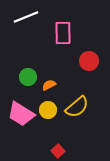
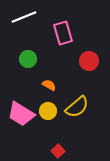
white line: moved 2 px left
pink rectangle: rotated 15 degrees counterclockwise
green circle: moved 18 px up
orange semicircle: rotated 56 degrees clockwise
yellow circle: moved 1 px down
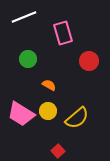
yellow semicircle: moved 11 px down
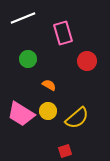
white line: moved 1 px left, 1 px down
red circle: moved 2 px left
red square: moved 7 px right; rotated 24 degrees clockwise
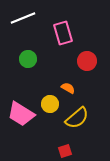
orange semicircle: moved 19 px right, 3 px down
yellow circle: moved 2 px right, 7 px up
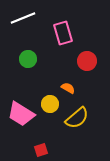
red square: moved 24 px left, 1 px up
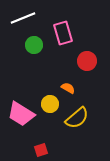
green circle: moved 6 px right, 14 px up
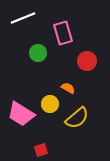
green circle: moved 4 px right, 8 px down
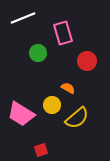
yellow circle: moved 2 px right, 1 px down
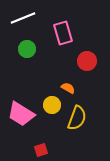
green circle: moved 11 px left, 4 px up
yellow semicircle: rotated 30 degrees counterclockwise
